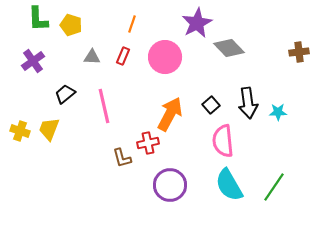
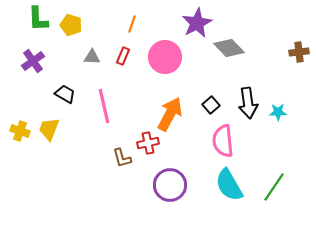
black trapezoid: rotated 70 degrees clockwise
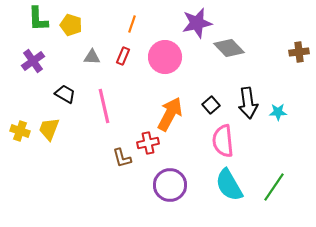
purple star: rotated 16 degrees clockwise
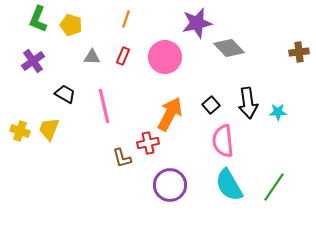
green L-shape: rotated 24 degrees clockwise
orange line: moved 6 px left, 5 px up
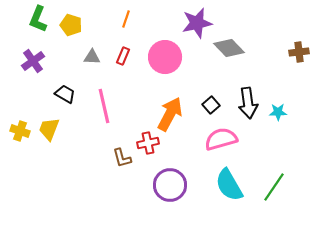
pink semicircle: moved 2 px left, 2 px up; rotated 80 degrees clockwise
